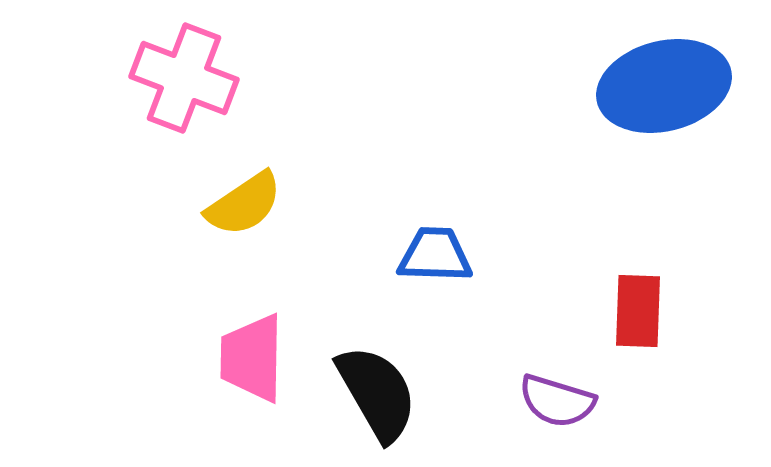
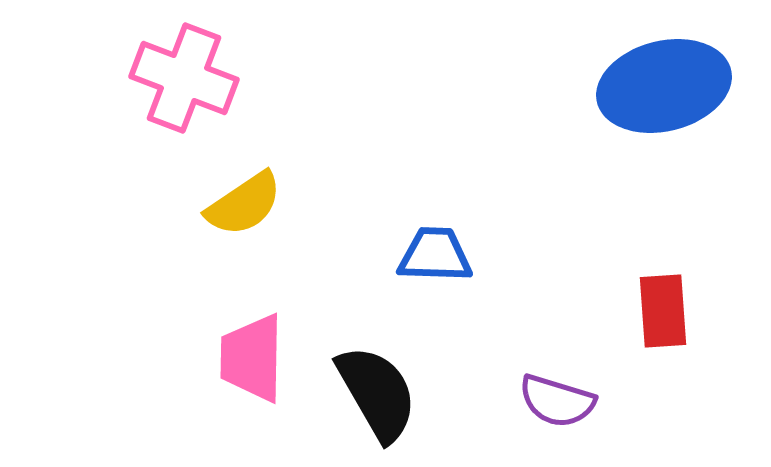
red rectangle: moved 25 px right; rotated 6 degrees counterclockwise
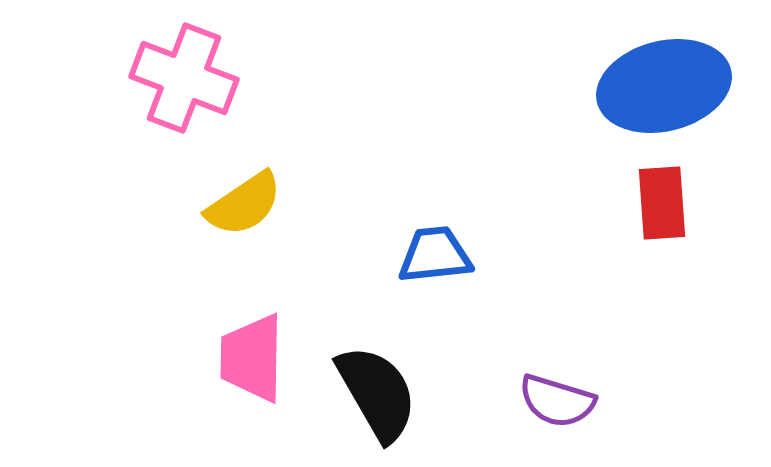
blue trapezoid: rotated 8 degrees counterclockwise
red rectangle: moved 1 px left, 108 px up
